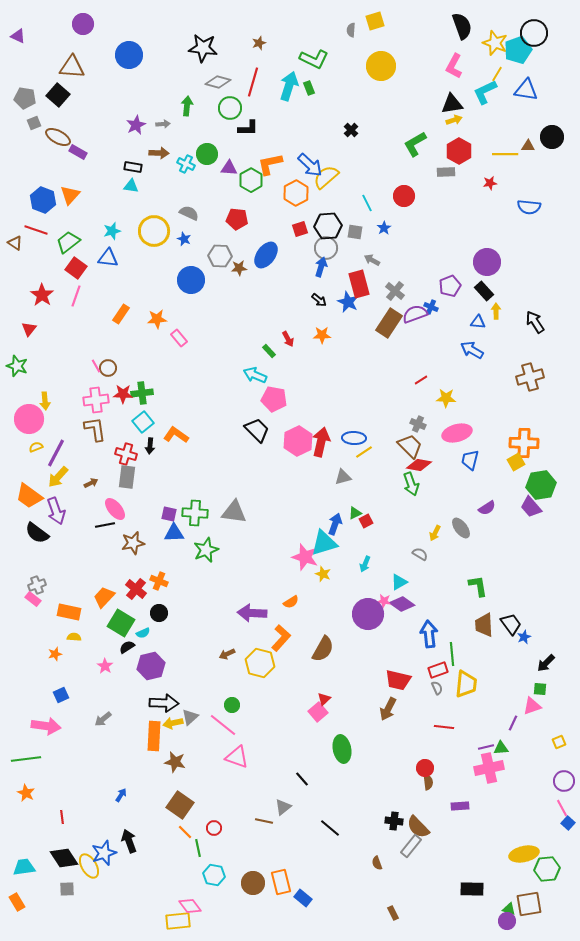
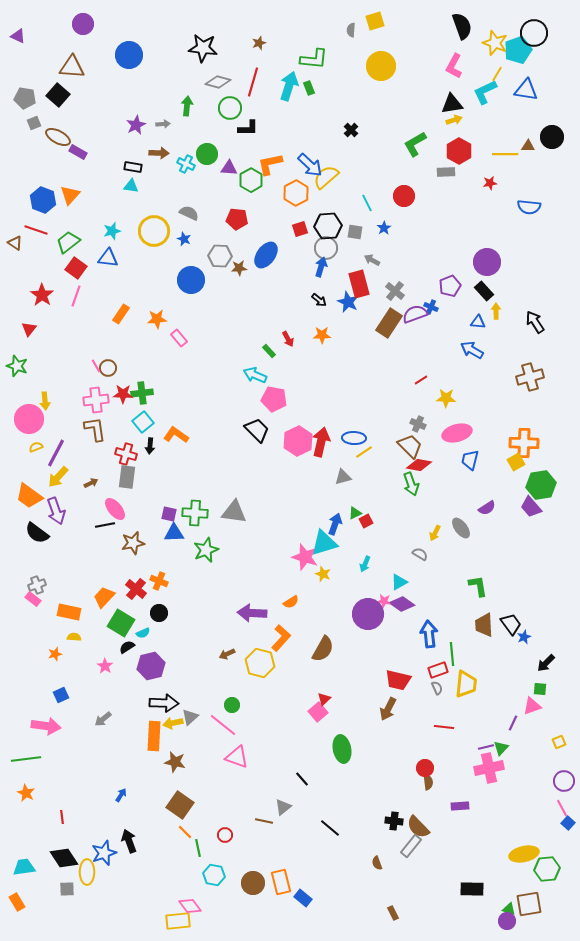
green L-shape at (314, 59): rotated 20 degrees counterclockwise
green triangle at (501, 748): rotated 42 degrees counterclockwise
red circle at (214, 828): moved 11 px right, 7 px down
yellow ellipse at (89, 866): moved 2 px left, 6 px down; rotated 30 degrees clockwise
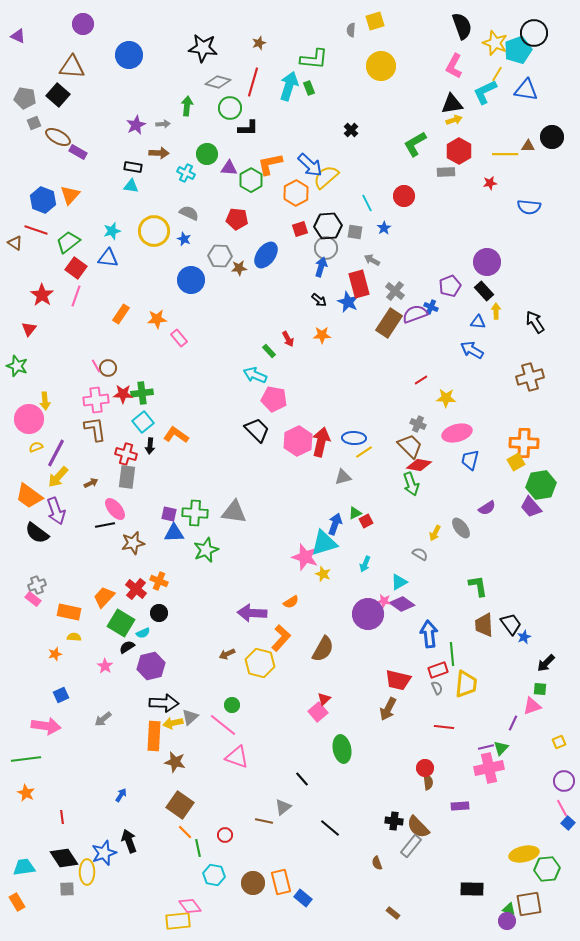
cyan cross at (186, 164): moved 9 px down
brown rectangle at (393, 913): rotated 24 degrees counterclockwise
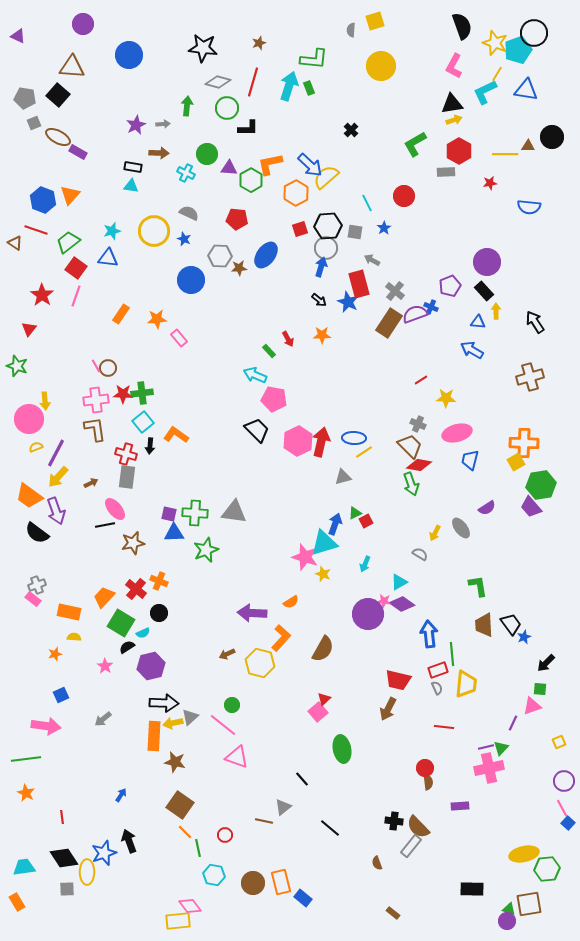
green circle at (230, 108): moved 3 px left
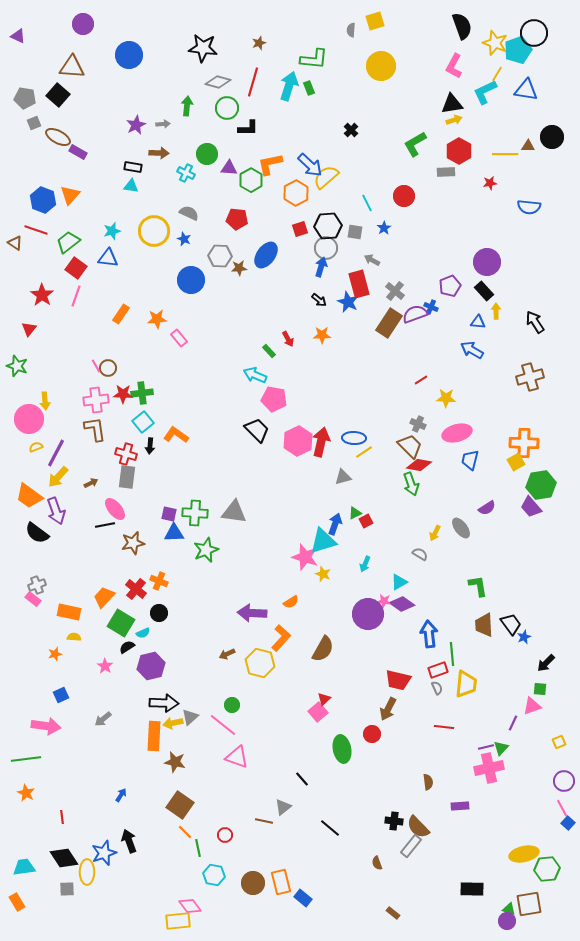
cyan triangle at (324, 543): moved 1 px left, 2 px up
red circle at (425, 768): moved 53 px left, 34 px up
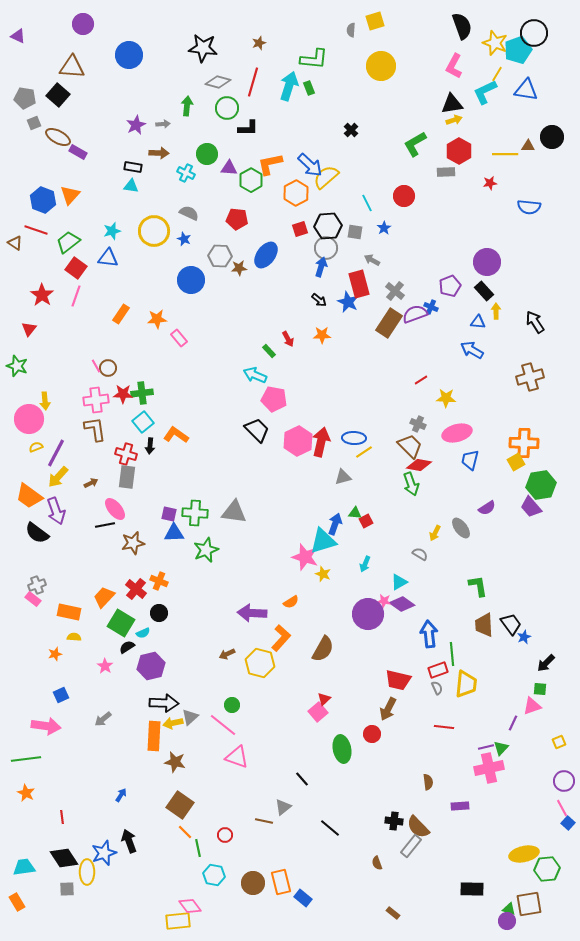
green triangle at (355, 513): rotated 32 degrees clockwise
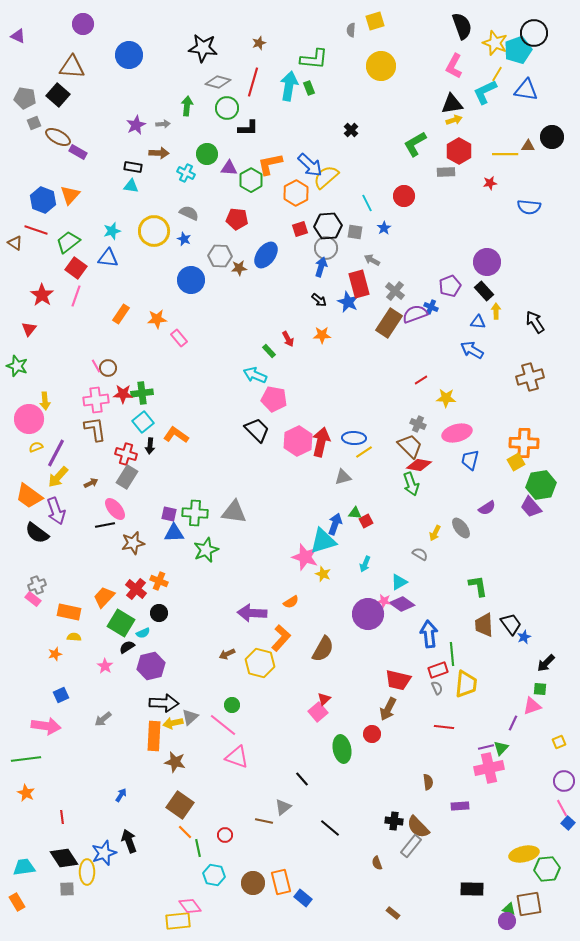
cyan arrow at (289, 86): rotated 8 degrees counterclockwise
gray rectangle at (127, 477): rotated 25 degrees clockwise
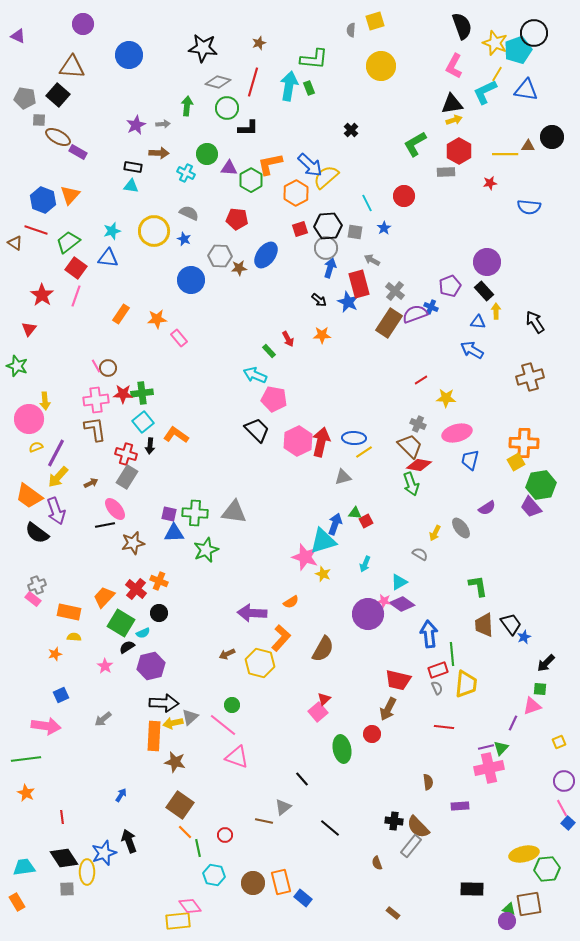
gray square at (34, 123): moved 5 px right, 3 px up; rotated 24 degrees clockwise
blue arrow at (321, 267): moved 9 px right, 1 px down
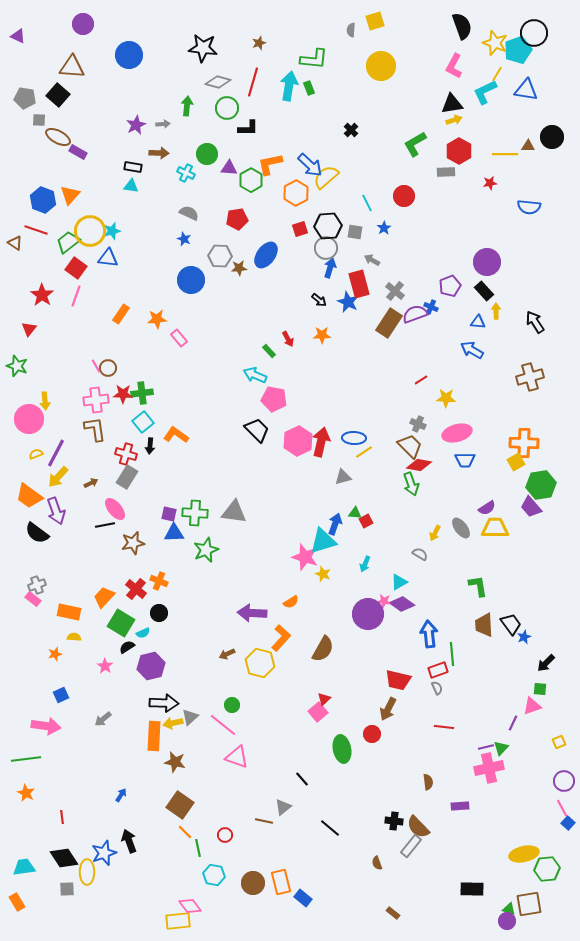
red pentagon at (237, 219): rotated 15 degrees counterclockwise
yellow circle at (154, 231): moved 64 px left
yellow semicircle at (36, 447): moved 7 px down
blue trapezoid at (470, 460): moved 5 px left; rotated 105 degrees counterclockwise
yellow trapezoid at (466, 684): moved 29 px right, 156 px up; rotated 96 degrees counterclockwise
